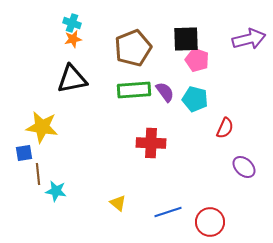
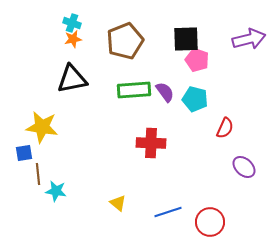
brown pentagon: moved 8 px left, 7 px up
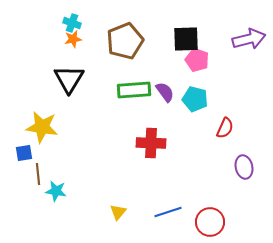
black triangle: moved 3 px left; rotated 48 degrees counterclockwise
purple ellipse: rotated 35 degrees clockwise
yellow triangle: moved 9 px down; rotated 30 degrees clockwise
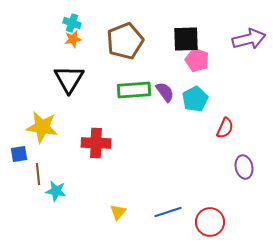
cyan pentagon: rotated 30 degrees clockwise
red cross: moved 55 px left
blue square: moved 5 px left, 1 px down
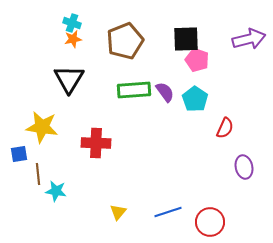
cyan pentagon: rotated 10 degrees counterclockwise
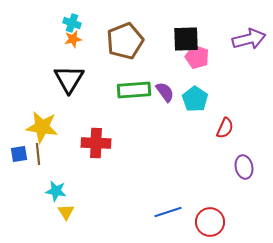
pink pentagon: moved 3 px up
brown line: moved 20 px up
yellow triangle: moved 52 px left; rotated 12 degrees counterclockwise
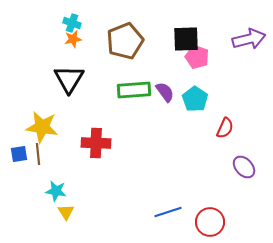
purple ellipse: rotated 30 degrees counterclockwise
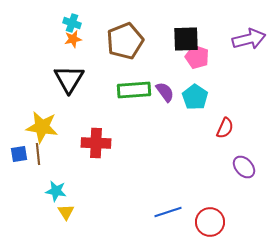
cyan pentagon: moved 2 px up
